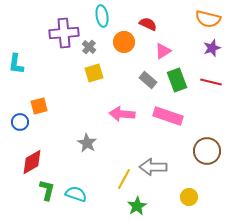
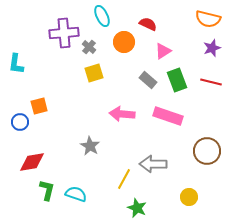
cyan ellipse: rotated 15 degrees counterclockwise
gray star: moved 3 px right, 3 px down
red diamond: rotated 20 degrees clockwise
gray arrow: moved 3 px up
green star: moved 2 px down; rotated 18 degrees counterclockwise
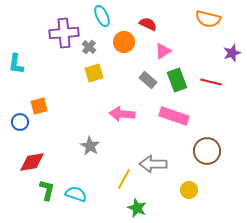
purple star: moved 20 px right, 5 px down
pink rectangle: moved 6 px right
yellow circle: moved 7 px up
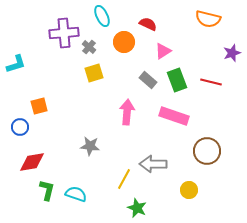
cyan L-shape: rotated 115 degrees counterclockwise
pink arrow: moved 5 px right, 2 px up; rotated 90 degrees clockwise
blue circle: moved 5 px down
gray star: rotated 24 degrees counterclockwise
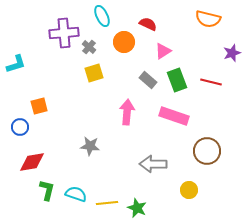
yellow line: moved 17 px left, 24 px down; rotated 55 degrees clockwise
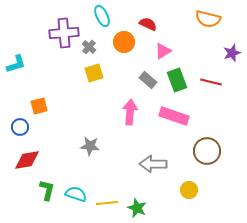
pink arrow: moved 3 px right
red diamond: moved 5 px left, 2 px up
